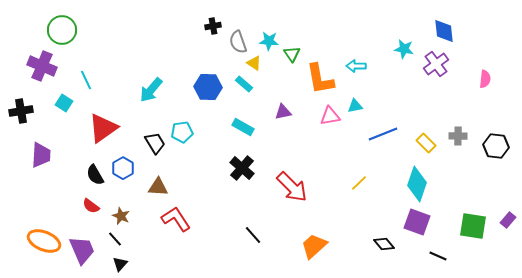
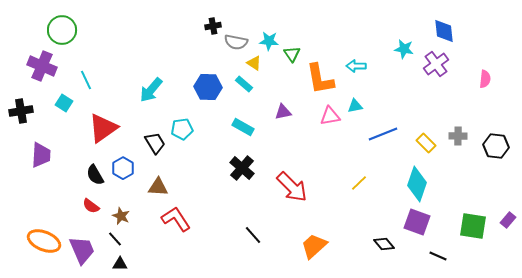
gray semicircle at (238, 42): moved 2 px left; rotated 60 degrees counterclockwise
cyan pentagon at (182, 132): moved 3 px up
black triangle at (120, 264): rotated 49 degrees clockwise
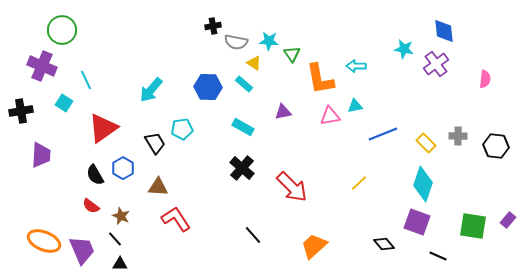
cyan diamond at (417, 184): moved 6 px right
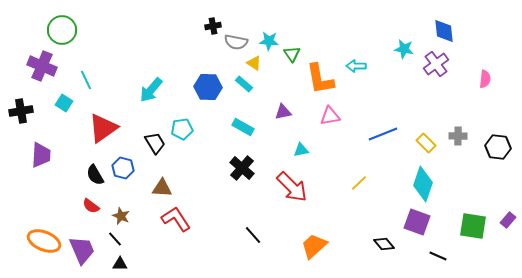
cyan triangle at (355, 106): moved 54 px left, 44 px down
black hexagon at (496, 146): moved 2 px right, 1 px down
blue hexagon at (123, 168): rotated 15 degrees counterclockwise
brown triangle at (158, 187): moved 4 px right, 1 px down
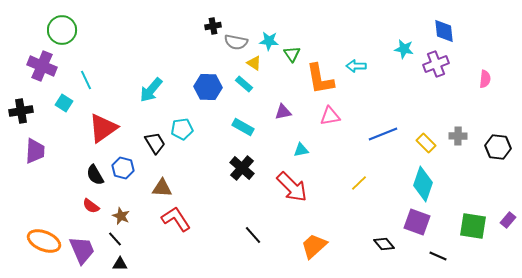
purple cross at (436, 64): rotated 15 degrees clockwise
purple trapezoid at (41, 155): moved 6 px left, 4 px up
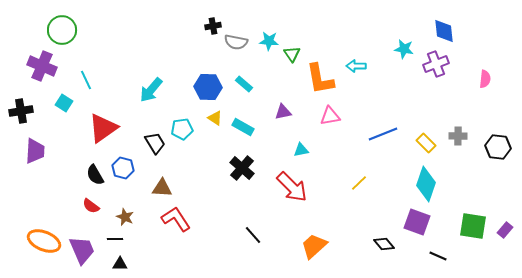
yellow triangle at (254, 63): moved 39 px left, 55 px down
cyan diamond at (423, 184): moved 3 px right
brown star at (121, 216): moved 4 px right, 1 px down
purple rectangle at (508, 220): moved 3 px left, 10 px down
black line at (115, 239): rotated 49 degrees counterclockwise
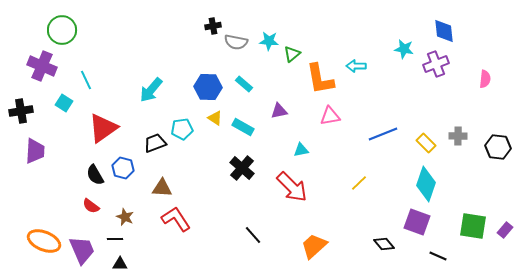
green triangle at (292, 54): rotated 24 degrees clockwise
purple triangle at (283, 112): moved 4 px left, 1 px up
black trapezoid at (155, 143): rotated 80 degrees counterclockwise
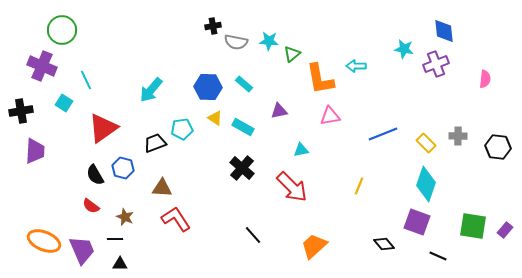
yellow line at (359, 183): moved 3 px down; rotated 24 degrees counterclockwise
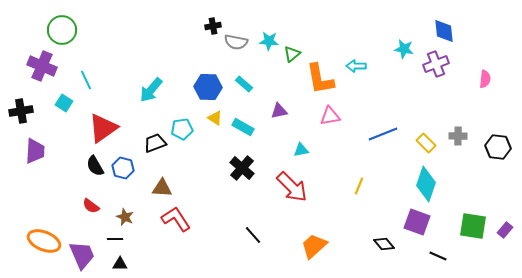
black semicircle at (95, 175): moved 9 px up
purple trapezoid at (82, 250): moved 5 px down
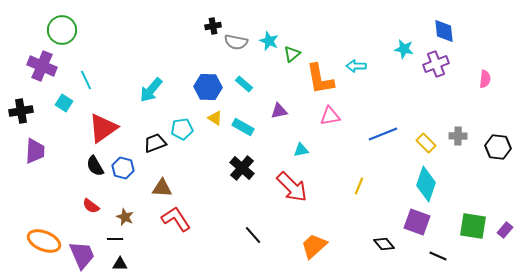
cyan star at (269, 41): rotated 18 degrees clockwise
